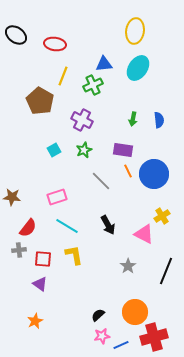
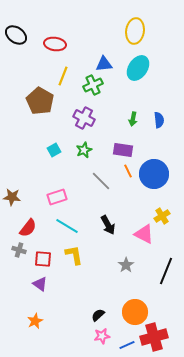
purple cross: moved 2 px right, 2 px up
gray cross: rotated 24 degrees clockwise
gray star: moved 2 px left, 1 px up
blue line: moved 6 px right
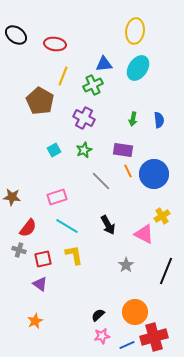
red square: rotated 18 degrees counterclockwise
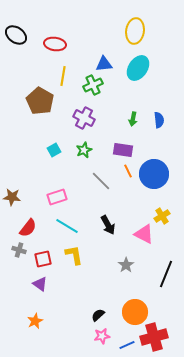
yellow line: rotated 12 degrees counterclockwise
black line: moved 3 px down
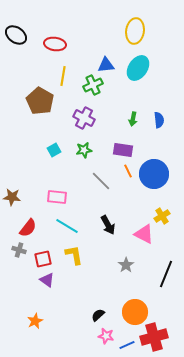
blue triangle: moved 2 px right, 1 px down
green star: rotated 14 degrees clockwise
pink rectangle: rotated 24 degrees clockwise
purple triangle: moved 7 px right, 4 px up
pink star: moved 4 px right; rotated 21 degrees clockwise
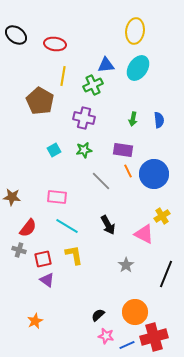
purple cross: rotated 15 degrees counterclockwise
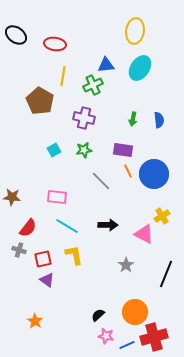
cyan ellipse: moved 2 px right
black arrow: rotated 60 degrees counterclockwise
orange star: rotated 14 degrees counterclockwise
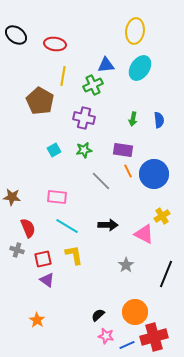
red semicircle: rotated 60 degrees counterclockwise
gray cross: moved 2 px left
orange star: moved 2 px right, 1 px up
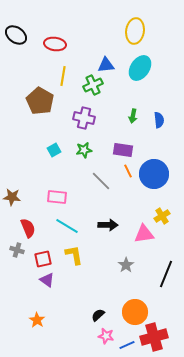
green arrow: moved 3 px up
pink triangle: rotated 35 degrees counterclockwise
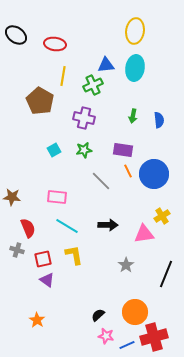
cyan ellipse: moved 5 px left; rotated 25 degrees counterclockwise
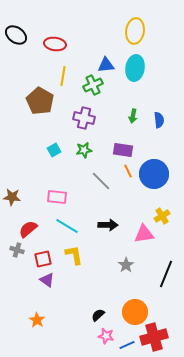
red semicircle: moved 1 px down; rotated 108 degrees counterclockwise
